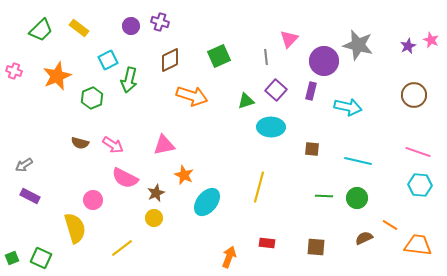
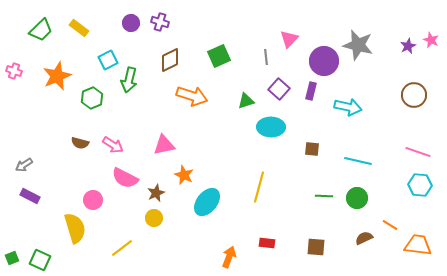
purple circle at (131, 26): moved 3 px up
purple square at (276, 90): moved 3 px right, 1 px up
green square at (41, 258): moved 1 px left, 2 px down
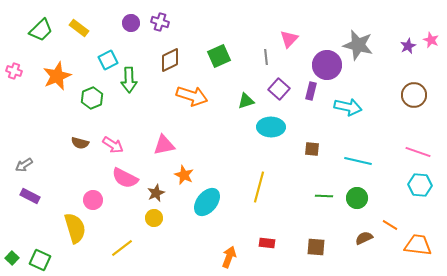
purple circle at (324, 61): moved 3 px right, 4 px down
green arrow at (129, 80): rotated 15 degrees counterclockwise
green square at (12, 258): rotated 24 degrees counterclockwise
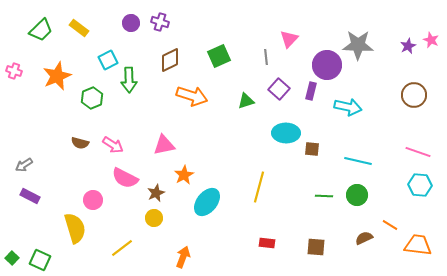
gray star at (358, 45): rotated 12 degrees counterclockwise
cyan ellipse at (271, 127): moved 15 px right, 6 px down
orange star at (184, 175): rotated 18 degrees clockwise
green circle at (357, 198): moved 3 px up
orange arrow at (229, 257): moved 46 px left
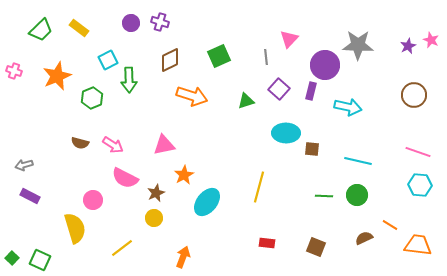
purple circle at (327, 65): moved 2 px left
gray arrow at (24, 165): rotated 18 degrees clockwise
brown square at (316, 247): rotated 18 degrees clockwise
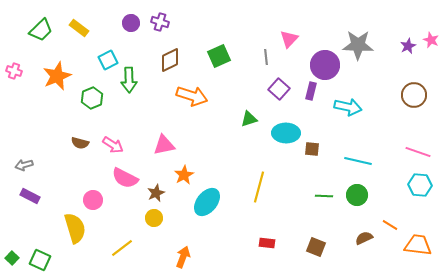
green triangle at (246, 101): moved 3 px right, 18 px down
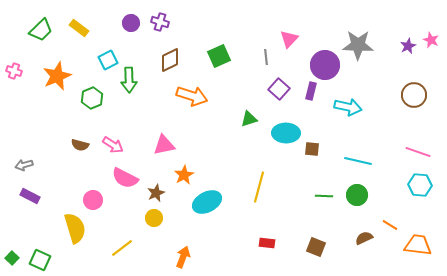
brown semicircle at (80, 143): moved 2 px down
cyan ellipse at (207, 202): rotated 24 degrees clockwise
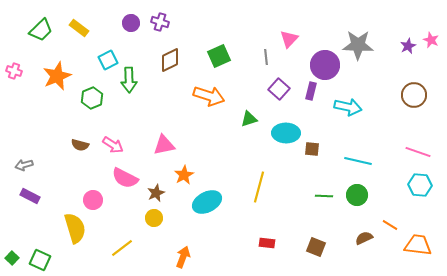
orange arrow at (192, 96): moved 17 px right
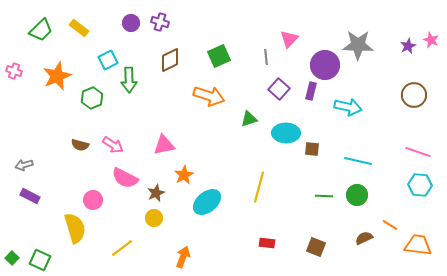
cyan ellipse at (207, 202): rotated 12 degrees counterclockwise
